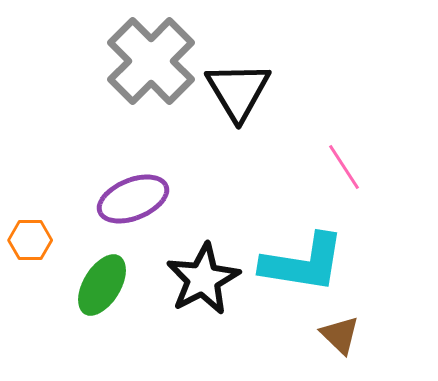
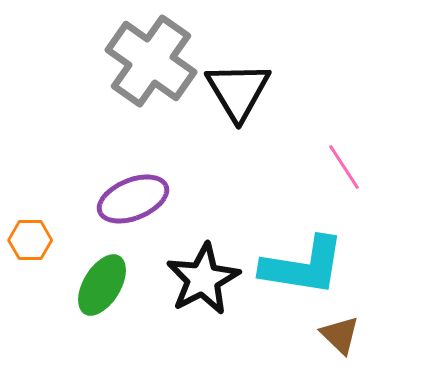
gray cross: rotated 10 degrees counterclockwise
cyan L-shape: moved 3 px down
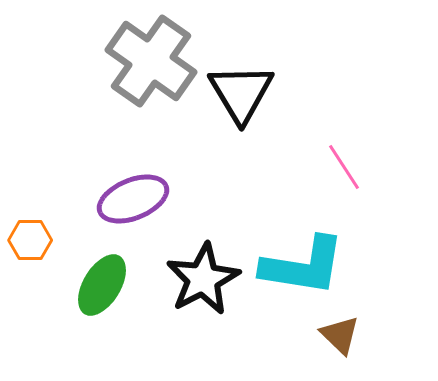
black triangle: moved 3 px right, 2 px down
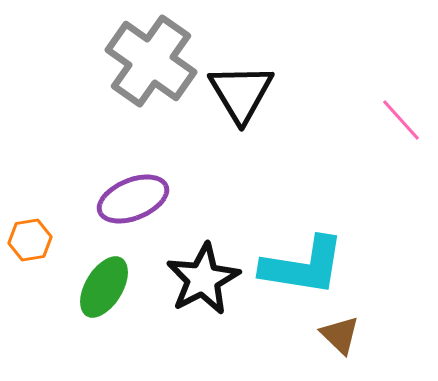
pink line: moved 57 px right, 47 px up; rotated 9 degrees counterclockwise
orange hexagon: rotated 9 degrees counterclockwise
green ellipse: moved 2 px right, 2 px down
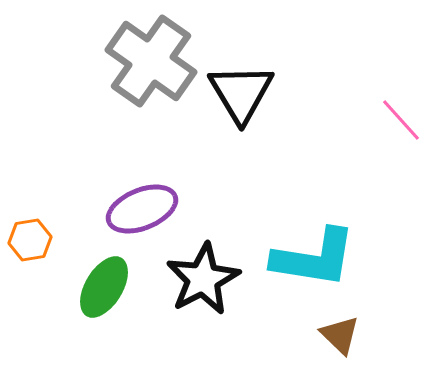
purple ellipse: moved 9 px right, 10 px down
cyan L-shape: moved 11 px right, 8 px up
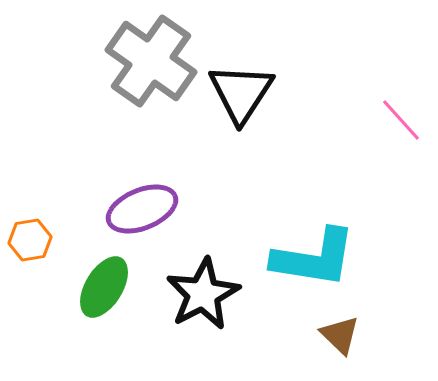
black triangle: rotated 4 degrees clockwise
black star: moved 15 px down
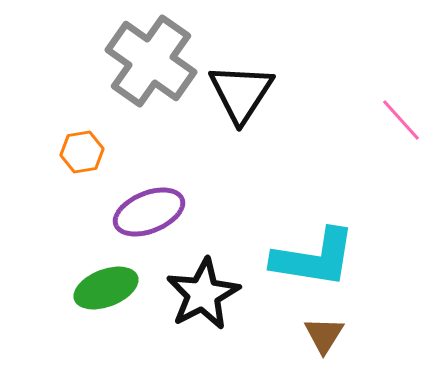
purple ellipse: moved 7 px right, 3 px down
orange hexagon: moved 52 px right, 88 px up
green ellipse: moved 2 px right, 1 px down; rotated 38 degrees clockwise
brown triangle: moved 16 px left; rotated 18 degrees clockwise
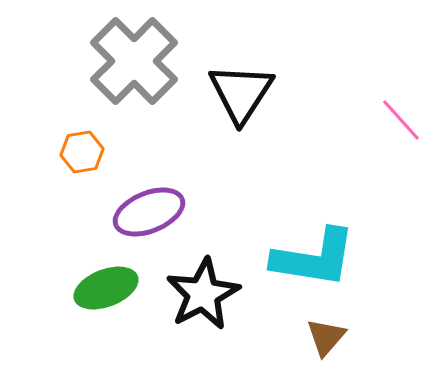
gray cross: moved 17 px left; rotated 10 degrees clockwise
brown triangle: moved 2 px right, 2 px down; rotated 9 degrees clockwise
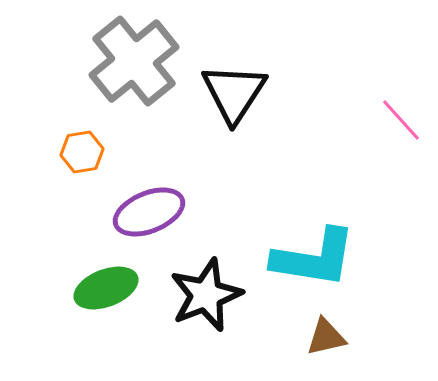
gray cross: rotated 6 degrees clockwise
black triangle: moved 7 px left
black star: moved 3 px right, 1 px down; rotated 6 degrees clockwise
brown triangle: rotated 36 degrees clockwise
